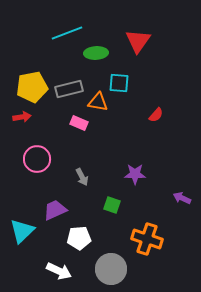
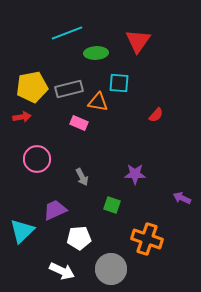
white arrow: moved 3 px right
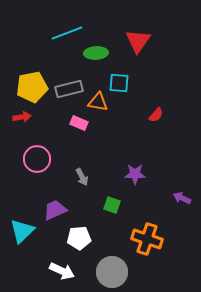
gray circle: moved 1 px right, 3 px down
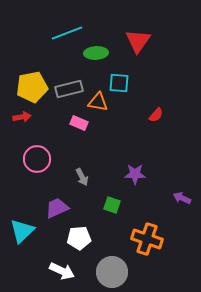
purple trapezoid: moved 2 px right, 2 px up
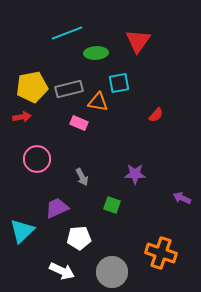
cyan square: rotated 15 degrees counterclockwise
orange cross: moved 14 px right, 14 px down
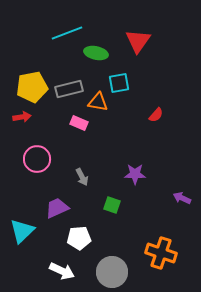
green ellipse: rotated 15 degrees clockwise
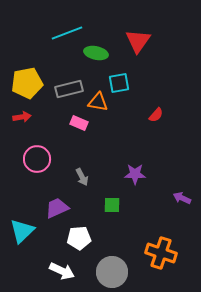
yellow pentagon: moved 5 px left, 4 px up
green square: rotated 18 degrees counterclockwise
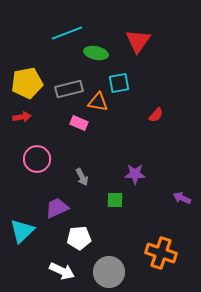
green square: moved 3 px right, 5 px up
gray circle: moved 3 px left
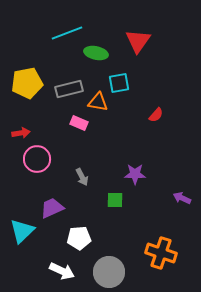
red arrow: moved 1 px left, 16 px down
purple trapezoid: moved 5 px left
